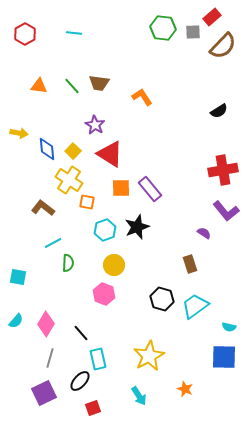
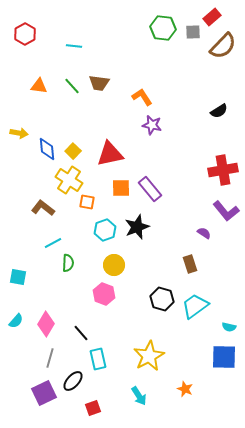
cyan line at (74, 33): moved 13 px down
purple star at (95, 125): moved 57 px right; rotated 18 degrees counterclockwise
red triangle at (110, 154): rotated 44 degrees counterclockwise
black ellipse at (80, 381): moved 7 px left
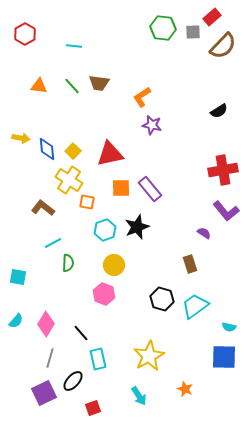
orange L-shape at (142, 97): rotated 90 degrees counterclockwise
yellow arrow at (19, 133): moved 2 px right, 5 px down
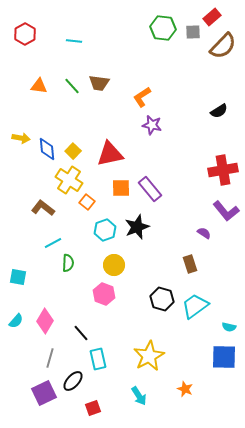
cyan line at (74, 46): moved 5 px up
orange square at (87, 202): rotated 28 degrees clockwise
pink diamond at (46, 324): moved 1 px left, 3 px up
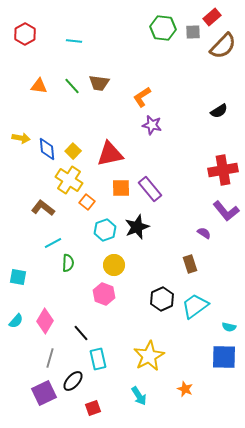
black hexagon at (162, 299): rotated 20 degrees clockwise
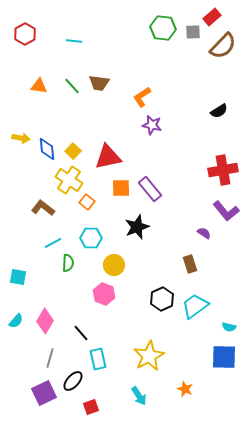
red triangle at (110, 154): moved 2 px left, 3 px down
cyan hexagon at (105, 230): moved 14 px left, 8 px down; rotated 20 degrees clockwise
red square at (93, 408): moved 2 px left, 1 px up
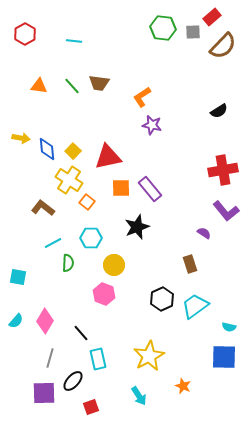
orange star at (185, 389): moved 2 px left, 3 px up
purple square at (44, 393): rotated 25 degrees clockwise
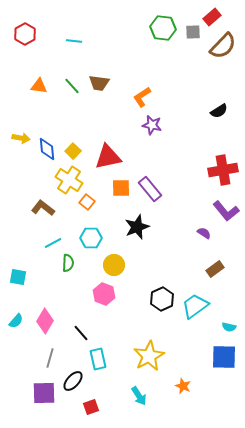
brown rectangle at (190, 264): moved 25 px right, 5 px down; rotated 72 degrees clockwise
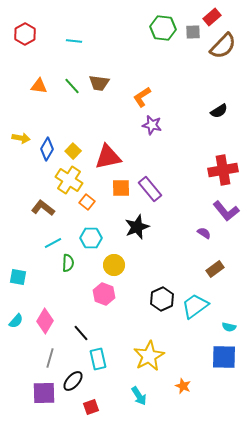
blue diamond at (47, 149): rotated 35 degrees clockwise
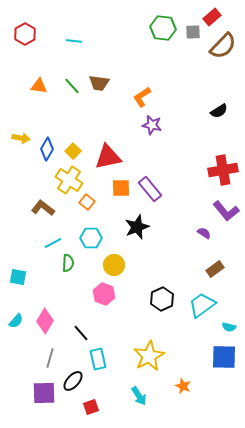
cyan trapezoid at (195, 306): moved 7 px right, 1 px up
